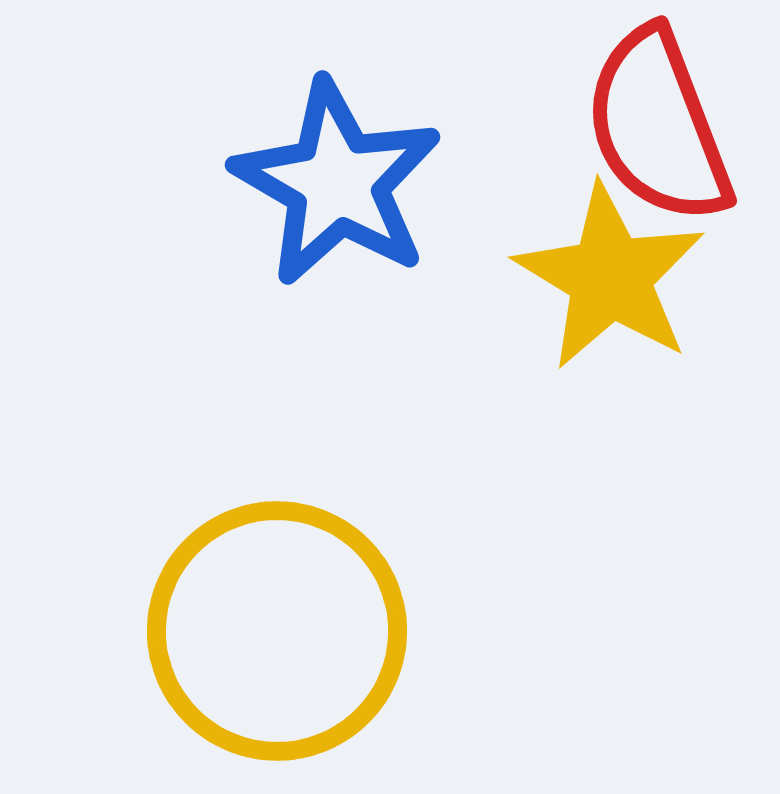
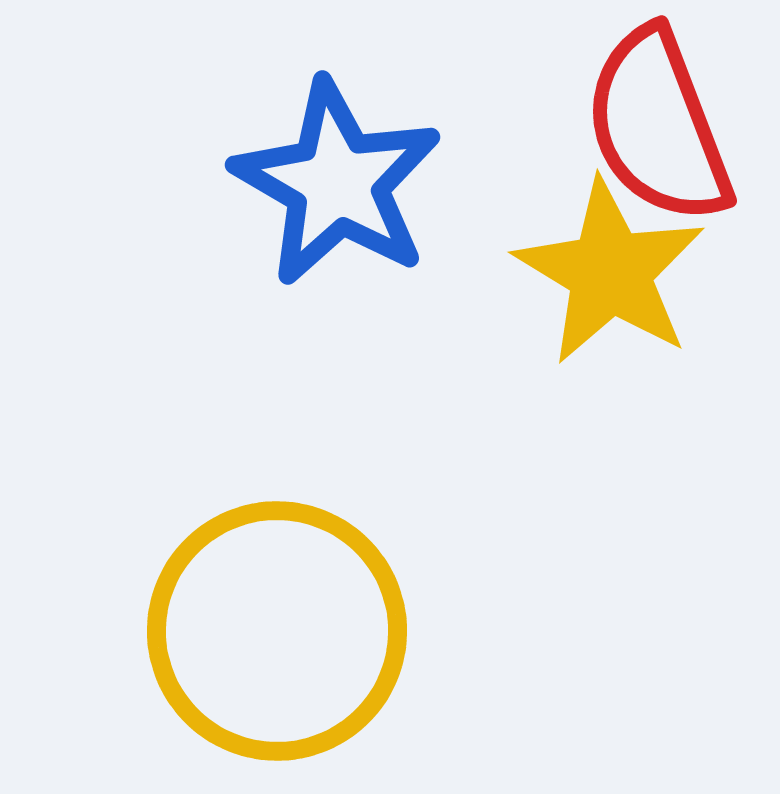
yellow star: moved 5 px up
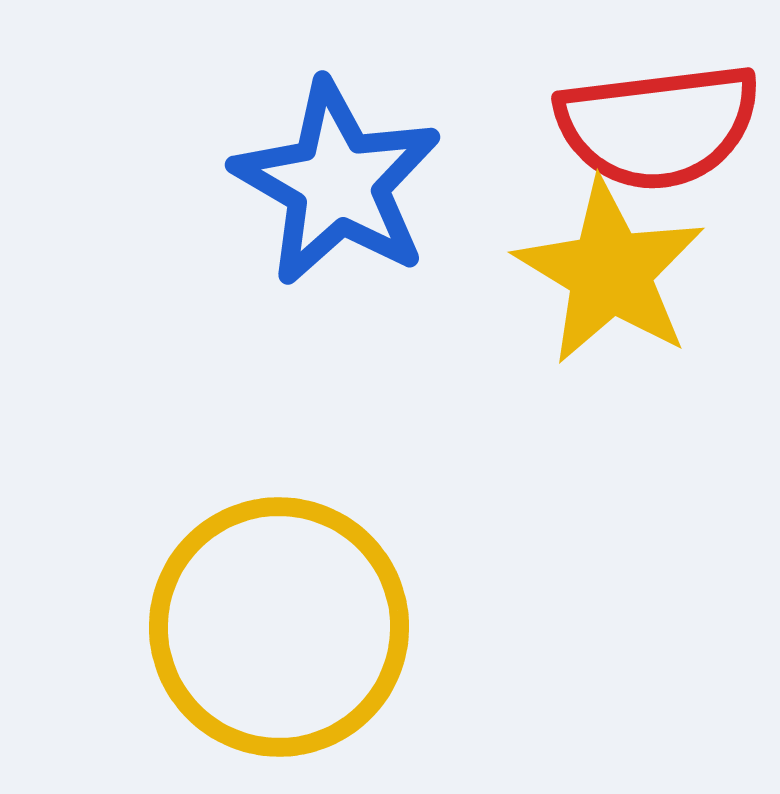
red semicircle: rotated 76 degrees counterclockwise
yellow circle: moved 2 px right, 4 px up
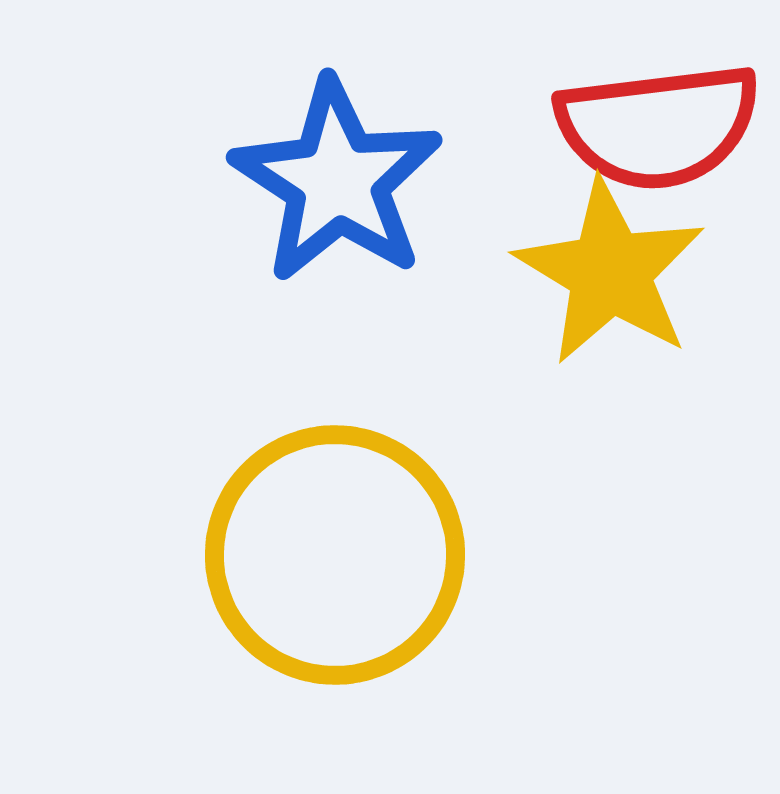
blue star: moved 2 px up; rotated 3 degrees clockwise
yellow circle: moved 56 px right, 72 px up
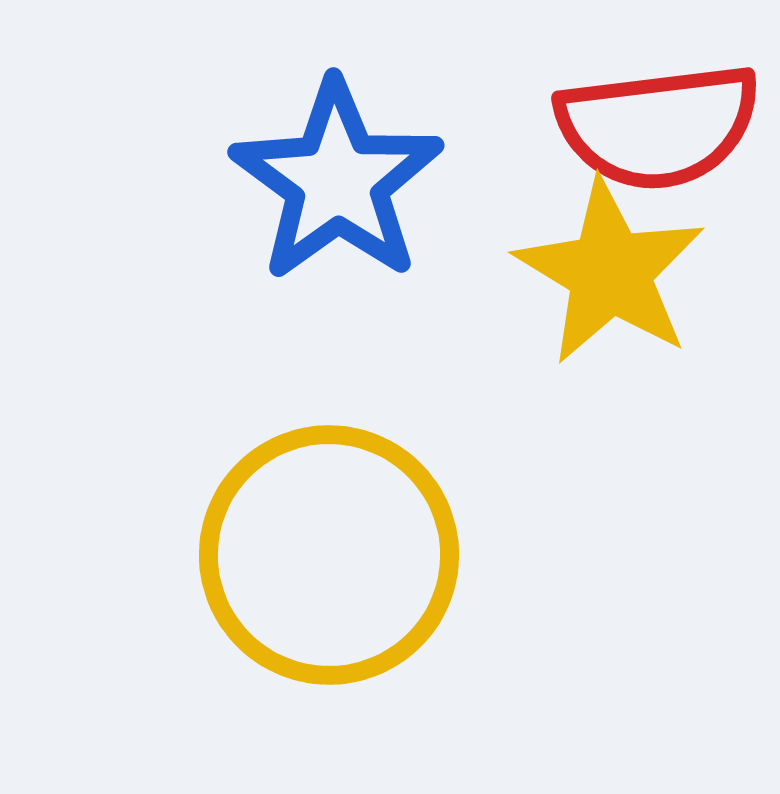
blue star: rotated 3 degrees clockwise
yellow circle: moved 6 px left
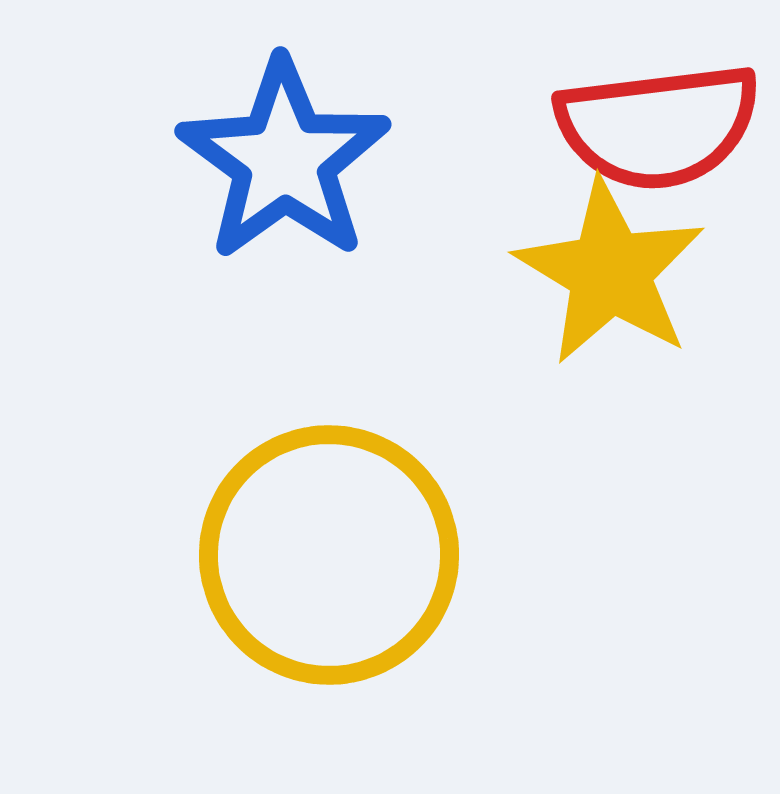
blue star: moved 53 px left, 21 px up
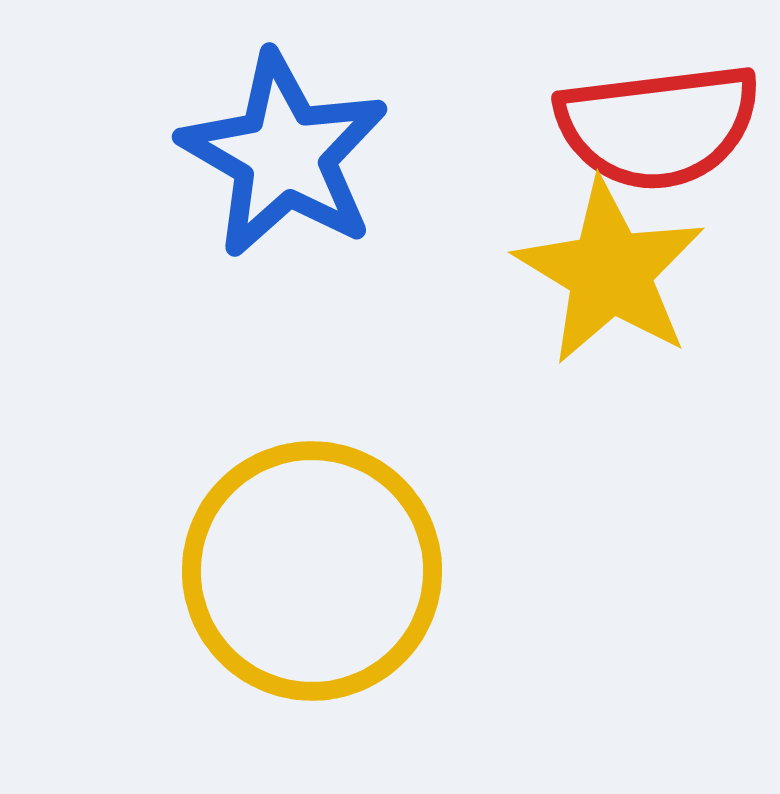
blue star: moved 5 px up; rotated 6 degrees counterclockwise
yellow circle: moved 17 px left, 16 px down
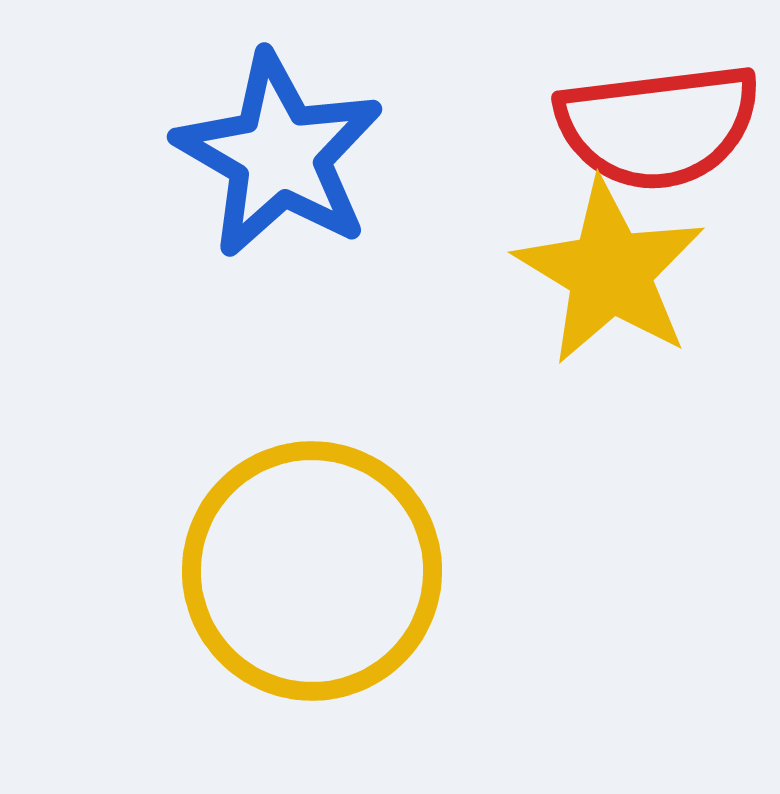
blue star: moved 5 px left
